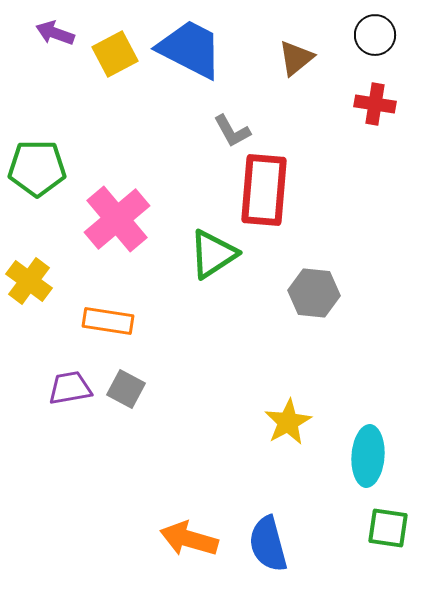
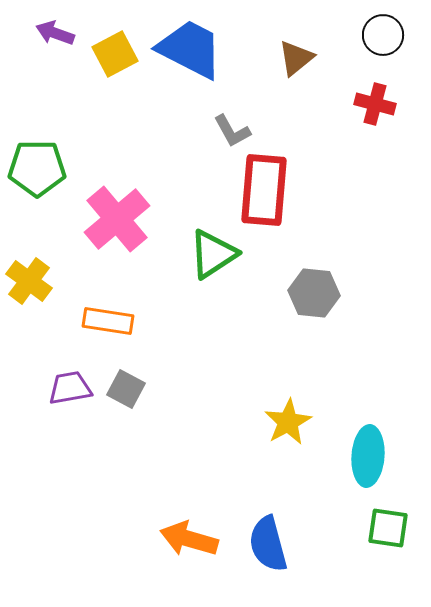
black circle: moved 8 px right
red cross: rotated 6 degrees clockwise
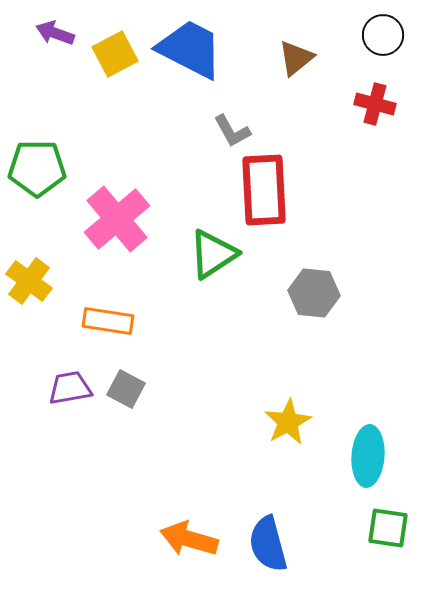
red rectangle: rotated 8 degrees counterclockwise
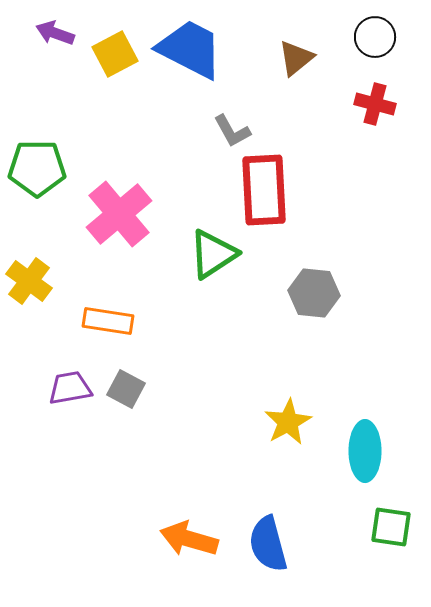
black circle: moved 8 px left, 2 px down
pink cross: moved 2 px right, 5 px up
cyan ellipse: moved 3 px left, 5 px up; rotated 4 degrees counterclockwise
green square: moved 3 px right, 1 px up
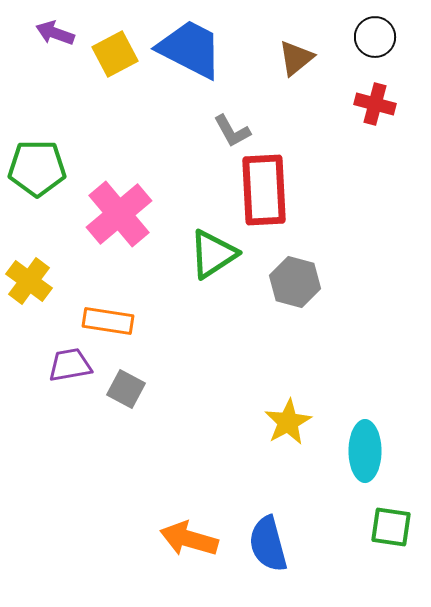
gray hexagon: moved 19 px left, 11 px up; rotated 9 degrees clockwise
purple trapezoid: moved 23 px up
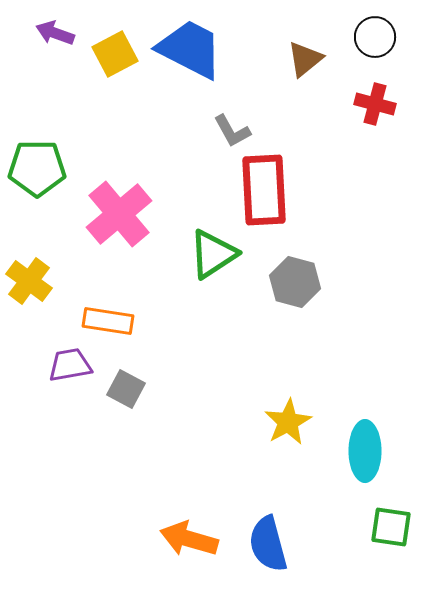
brown triangle: moved 9 px right, 1 px down
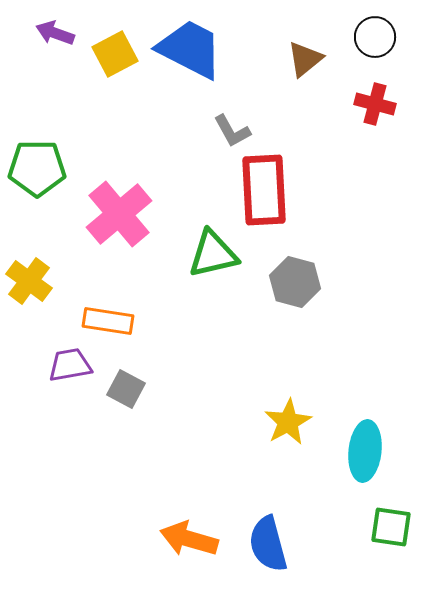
green triangle: rotated 20 degrees clockwise
cyan ellipse: rotated 6 degrees clockwise
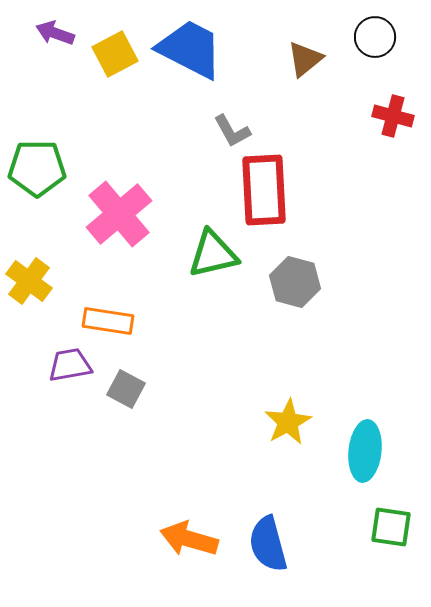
red cross: moved 18 px right, 12 px down
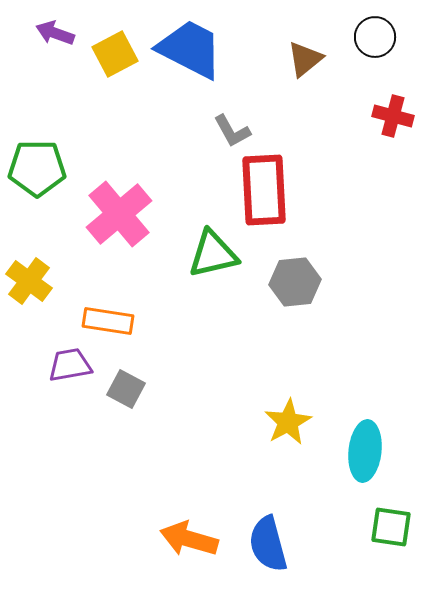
gray hexagon: rotated 21 degrees counterclockwise
